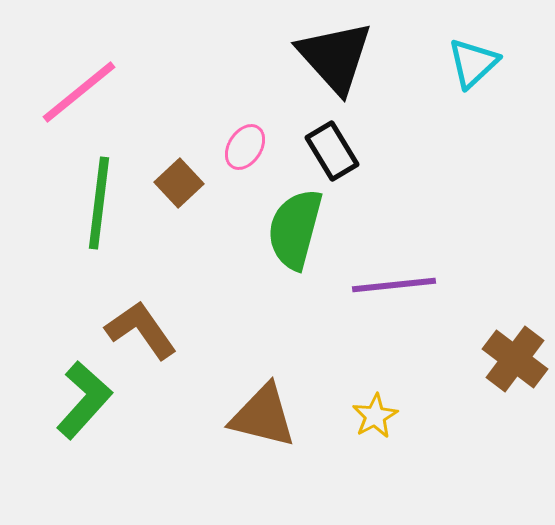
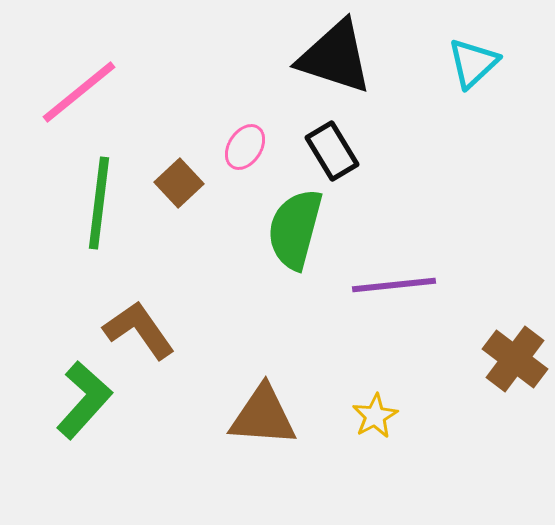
black triangle: rotated 30 degrees counterclockwise
brown L-shape: moved 2 px left
brown triangle: rotated 10 degrees counterclockwise
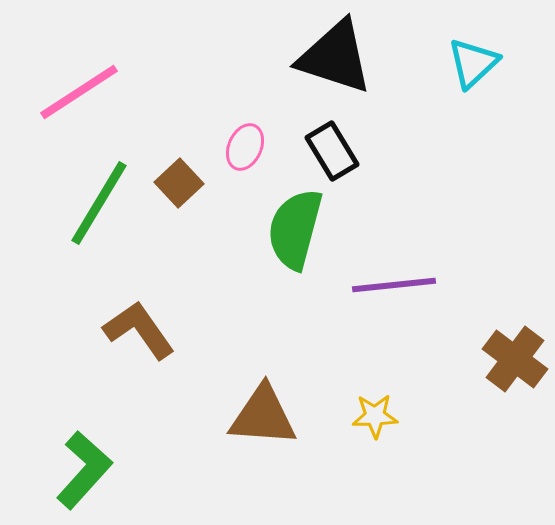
pink line: rotated 6 degrees clockwise
pink ellipse: rotated 9 degrees counterclockwise
green line: rotated 24 degrees clockwise
green L-shape: moved 70 px down
yellow star: rotated 27 degrees clockwise
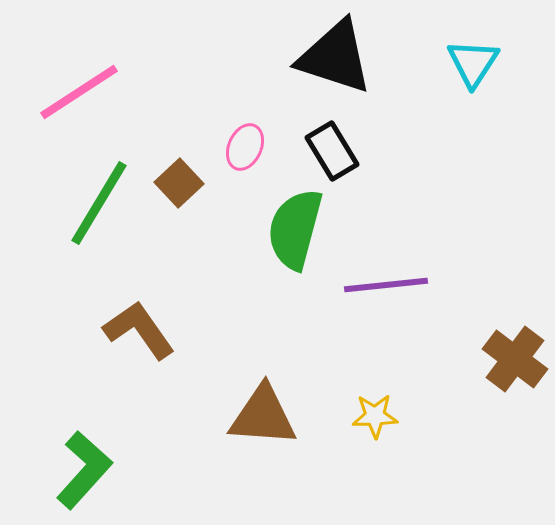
cyan triangle: rotated 14 degrees counterclockwise
purple line: moved 8 px left
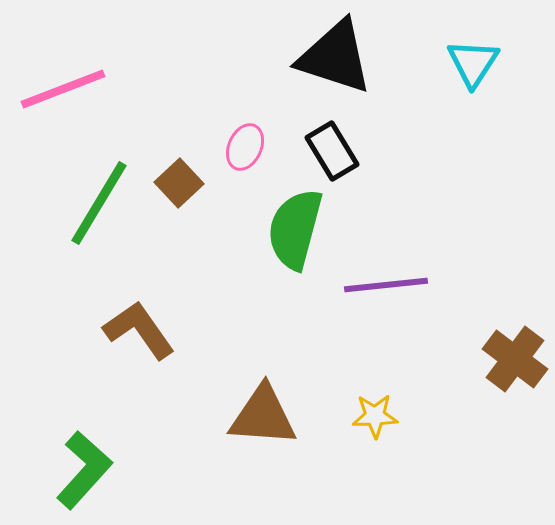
pink line: moved 16 px left, 3 px up; rotated 12 degrees clockwise
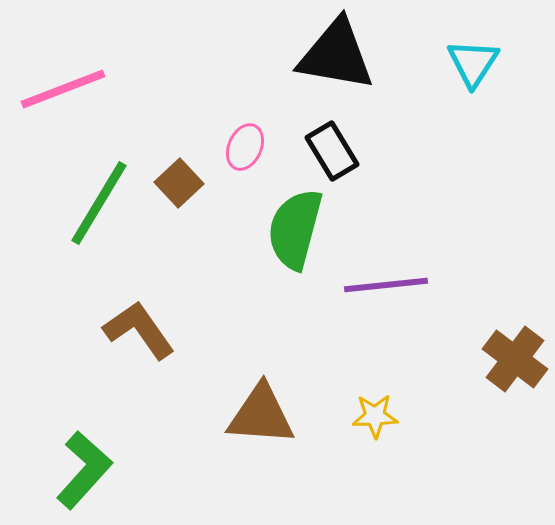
black triangle: moved 1 px right, 2 px up; rotated 8 degrees counterclockwise
brown triangle: moved 2 px left, 1 px up
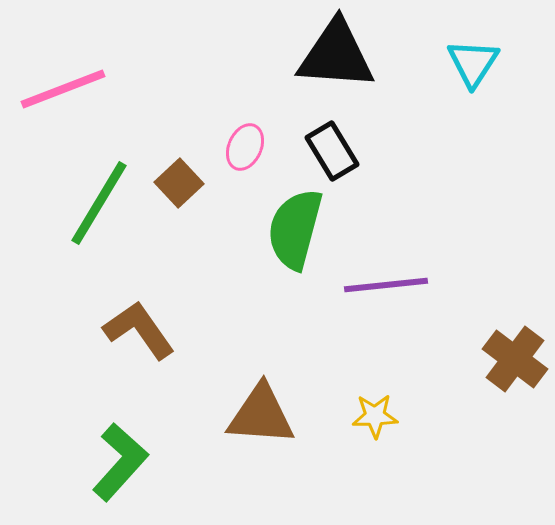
black triangle: rotated 6 degrees counterclockwise
green L-shape: moved 36 px right, 8 px up
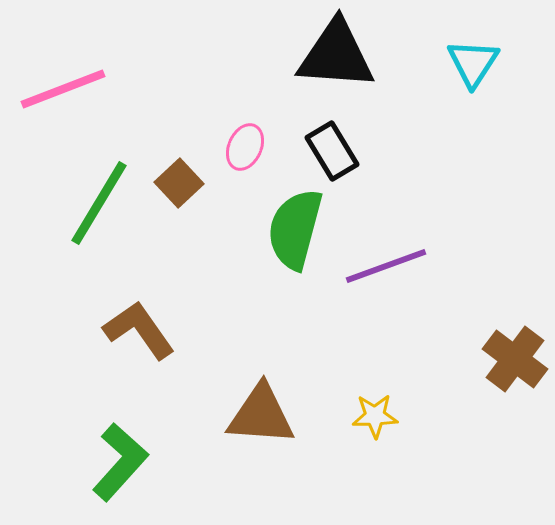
purple line: moved 19 px up; rotated 14 degrees counterclockwise
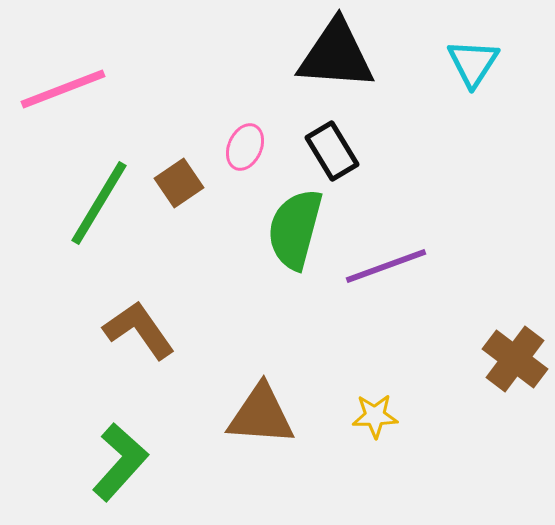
brown square: rotated 9 degrees clockwise
